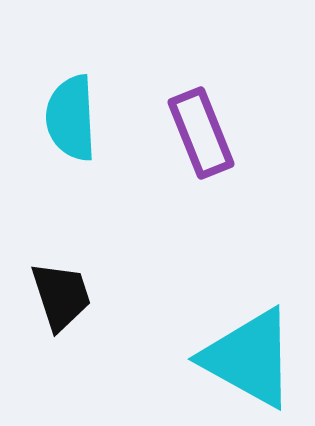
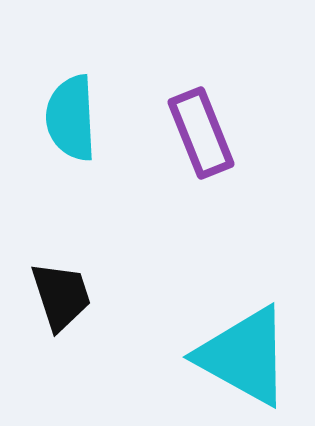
cyan triangle: moved 5 px left, 2 px up
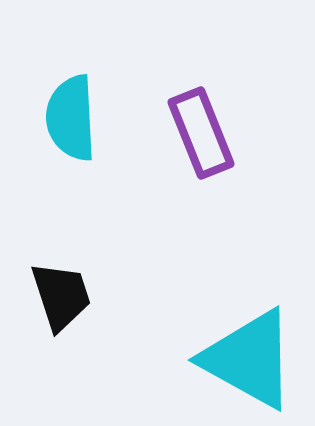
cyan triangle: moved 5 px right, 3 px down
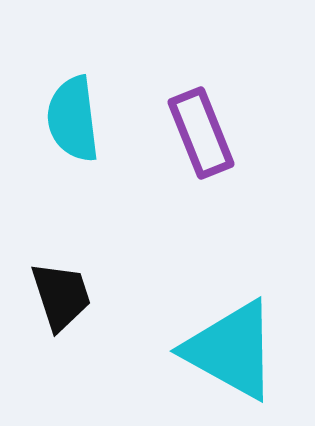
cyan semicircle: moved 2 px right, 1 px down; rotated 4 degrees counterclockwise
cyan triangle: moved 18 px left, 9 px up
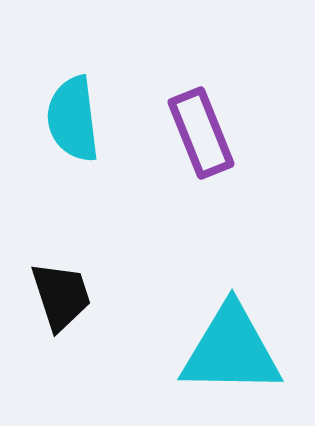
cyan triangle: rotated 28 degrees counterclockwise
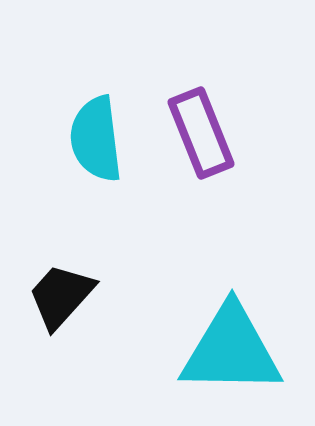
cyan semicircle: moved 23 px right, 20 px down
black trapezoid: rotated 120 degrees counterclockwise
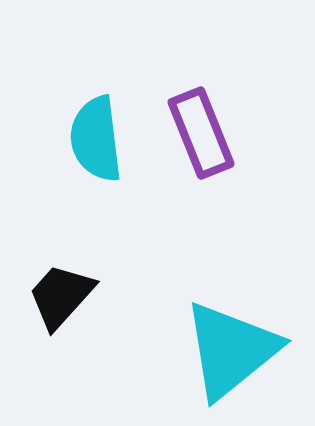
cyan triangle: rotated 40 degrees counterclockwise
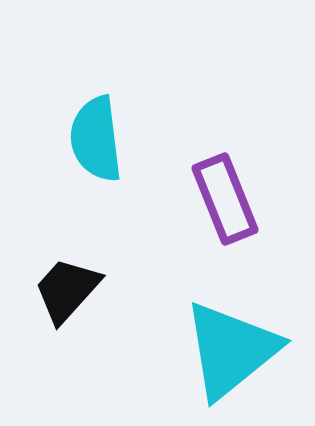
purple rectangle: moved 24 px right, 66 px down
black trapezoid: moved 6 px right, 6 px up
